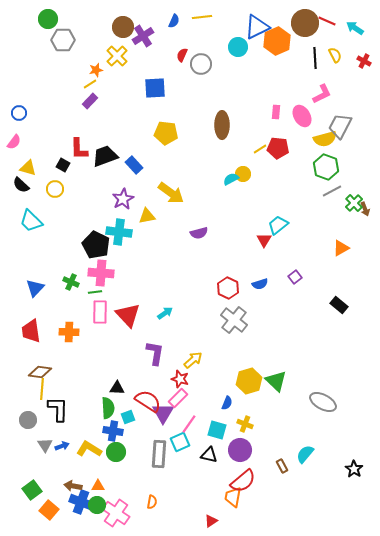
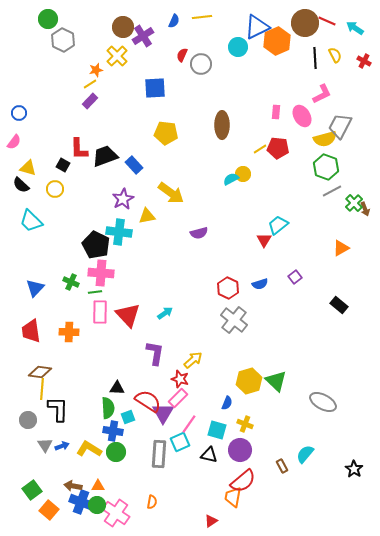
gray hexagon at (63, 40): rotated 25 degrees clockwise
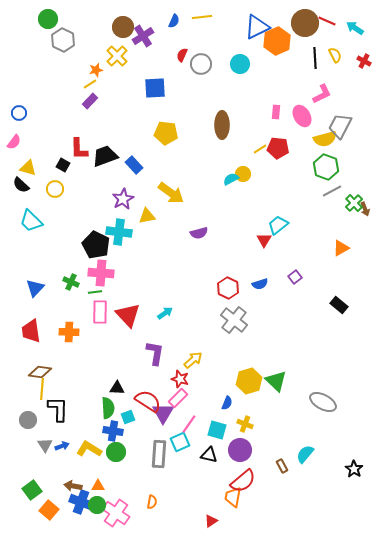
cyan circle at (238, 47): moved 2 px right, 17 px down
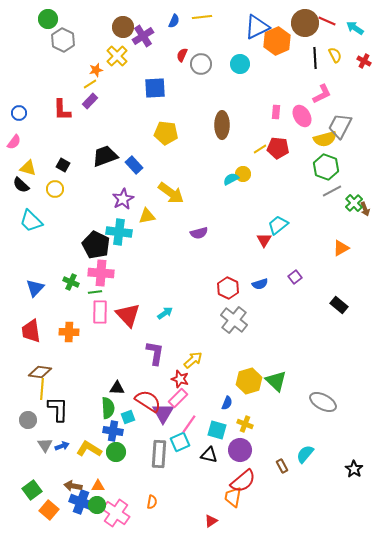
red L-shape at (79, 149): moved 17 px left, 39 px up
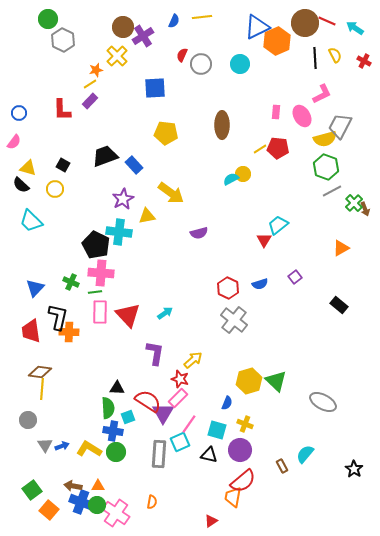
black L-shape at (58, 409): moved 92 px up; rotated 12 degrees clockwise
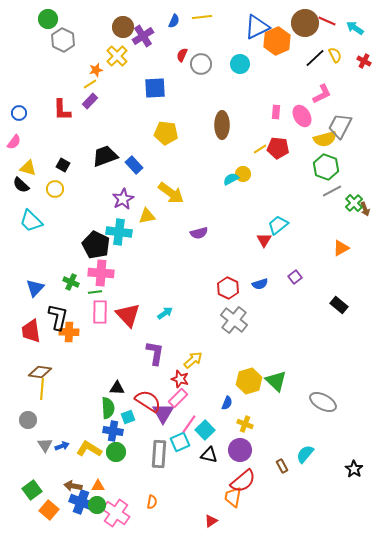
black line at (315, 58): rotated 50 degrees clockwise
cyan square at (217, 430): moved 12 px left; rotated 30 degrees clockwise
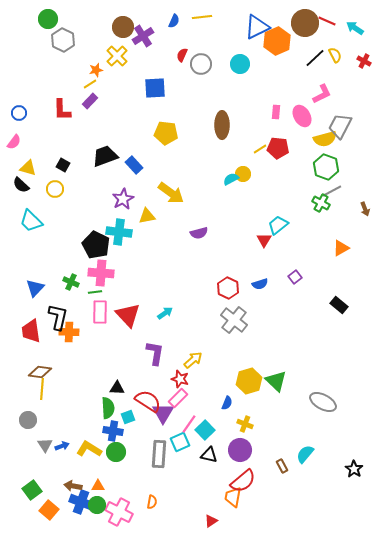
green cross at (354, 203): moved 33 px left; rotated 18 degrees counterclockwise
pink cross at (116, 513): moved 3 px right, 1 px up; rotated 8 degrees counterclockwise
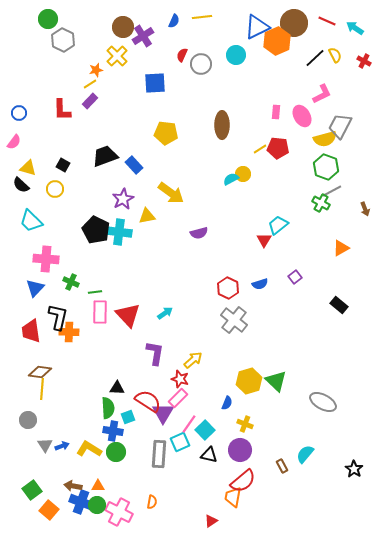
brown circle at (305, 23): moved 11 px left
cyan circle at (240, 64): moved 4 px left, 9 px up
blue square at (155, 88): moved 5 px up
black pentagon at (96, 245): moved 15 px up
pink cross at (101, 273): moved 55 px left, 14 px up
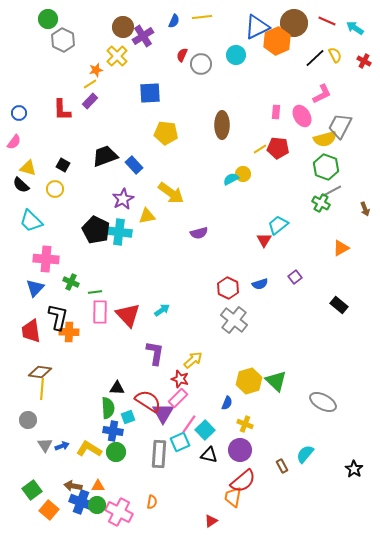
blue square at (155, 83): moved 5 px left, 10 px down
cyan arrow at (165, 313): moved 3 px left, 3 px up
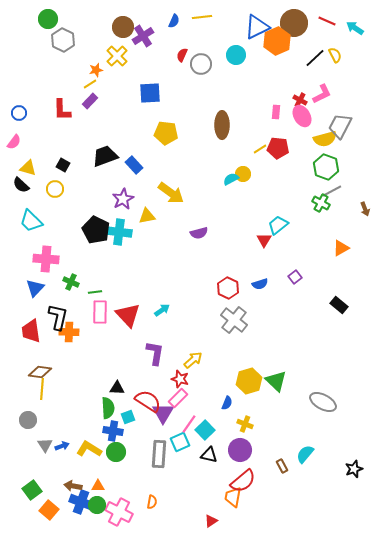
red cross at (364, 61): moved 64 px left, 39 px down
black star at (354, 469): rotated 18 degrees clockwise
